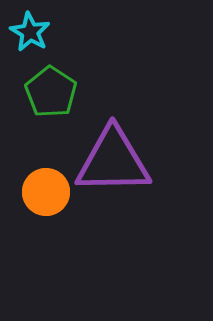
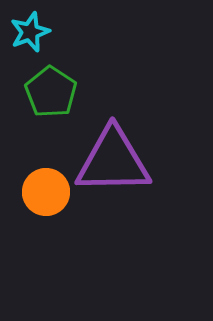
cyan star: rotated 21 degrees clockwise
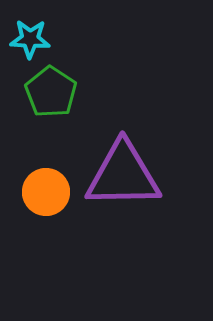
cyan star: moved 7 px down; rotated 24 degrees clockwise
purple triangle: moved 10 px right, 14 px down
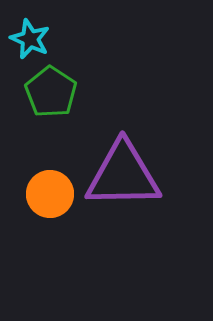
cyan star: rotated 21 degrees clockwise
orange circle: moved 4 px right, 2 px down
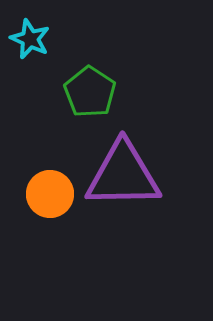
green pentagon: moved 39 px right
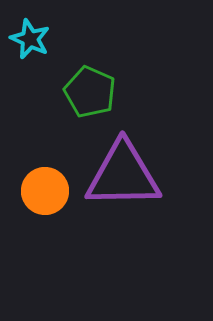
green pentagon: rotated 9 degrees counterclockwise
orange circle: moved 5 px left, 3 px up
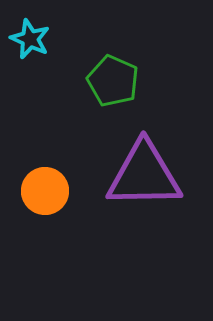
green pentagon: moved 23 px right, 11 px up
purple triangle: moved 21 px right
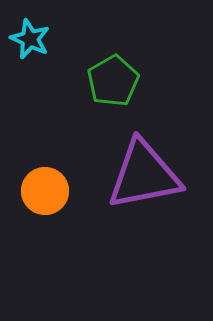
green pentagon: rotated 18 degrees clockwise
purple triangle: rotated 10 degrees counterclockwise
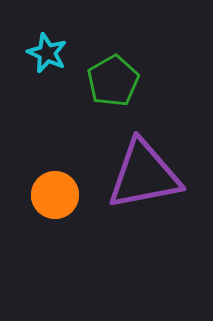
cyan star: moved 17 px right, 14 px down
orange circle: moved 10 px right, 4 px down
